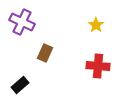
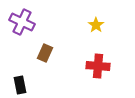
black rectangle: rotated 60 degrees counterclockwise
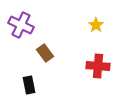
purple cross: moved 1 px left, 3 px down
brown rectangle: rotated 60 degrees counterclockwise
black rectangle: moved 9 px right
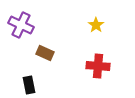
brown rectangle: rotated 30 degrees counterclockwise
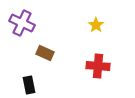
purple cross: moved 1 px right, 2 px up
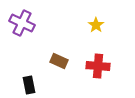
brown rectangle: moved 14 px right, 8 px down
